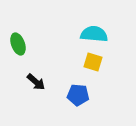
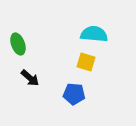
yellow square: moved 7 px left
black arrow: moved 6 px left, 4 px up
blue pentagon: moved 4 px left, 1 px up
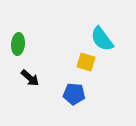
cyan semicircle: moved 8 px right, 5 px down; rotated 132 degrees counterclockwise
green ellipse: rotated 25 degrees clockwise
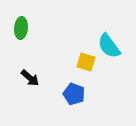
cyan semicircle: moved 7 px right, 7 px down
green ellipse: moved 3 px right, 16 px up
blue pentagon: rotated 15 degrees clockwise
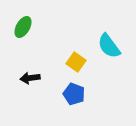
green ellipse: moved 2 px right, 1 px up; rotated 25 degrees clockwise
yellow square: moved 10 px left; rotated 18 degrees clockwise
black arrow: rotated 132 degrees clockwise
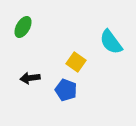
cyan semicircle: moved 2 px right, 4 px up
blue pentagon: moved 8 px left, 4 px up
